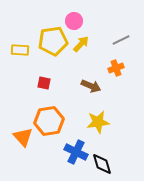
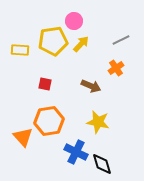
orange cross: rotated 14 degrees counterclockwise
red square: moved 1 px right, 1 px down
yellow star: rotated 20 degrees clockwise
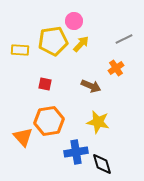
gray line: moved 3 px right, 1 px up
blue cross: rotated 35 degrees counterclockwise
